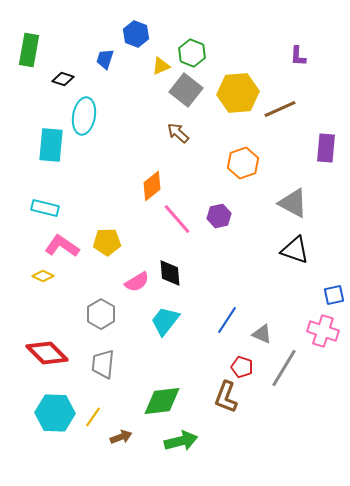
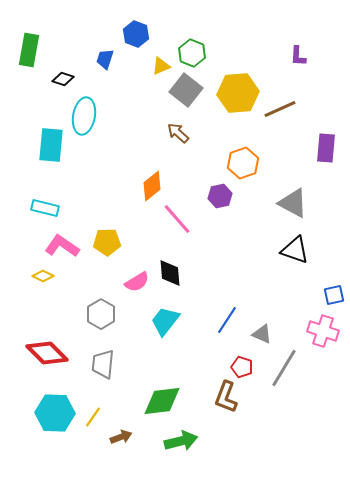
purple hexagon at (219, 216): moved 1 px right, 20 px up
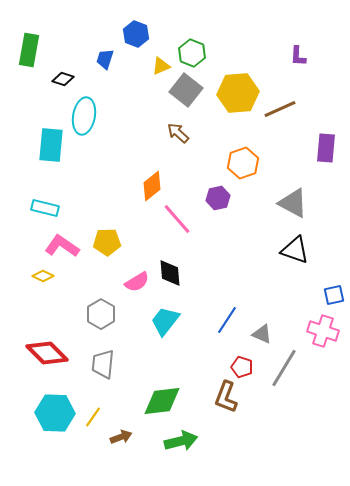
purple hexagon at (220, 196): moved 2 px left, 2 px down
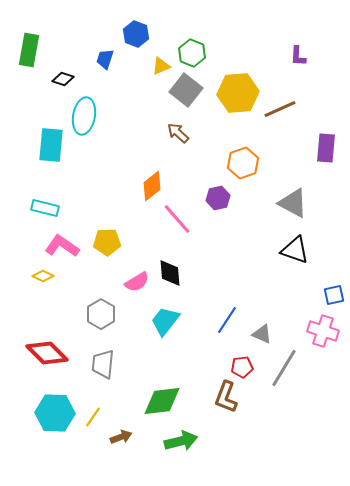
red pentagon at (242, 367): rotated 25 degrees counterclockwise
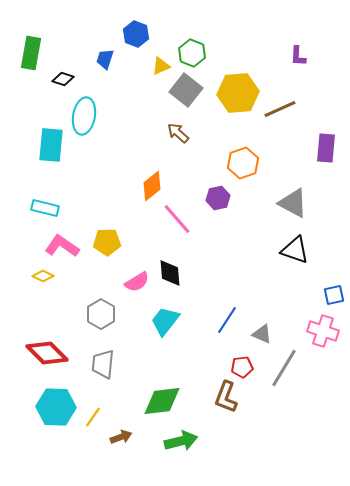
green rectangle at (29, 50): moved 2 px right, 3 px down
cyan hexagon at (55, 413): moved 1 px right, 6 px up
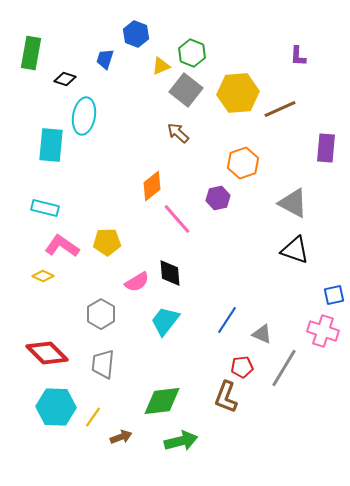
black diamond at (63, 79): moved 2 px right
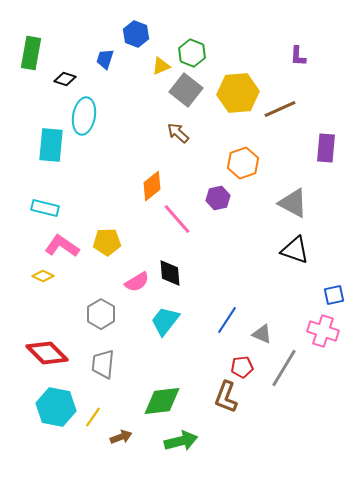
cyan hexagon at (56, 407): rotated 9 degrees clockwise
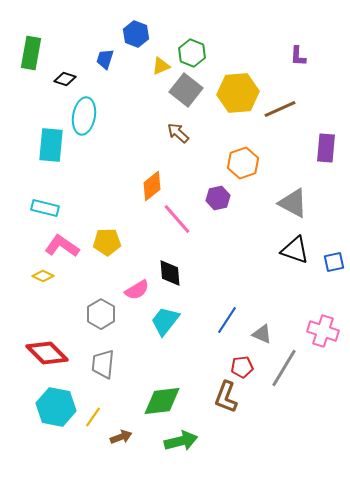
pink semicircle at (137, 282): moved 8 px down
blue square at (334, 295): moved 33 px up
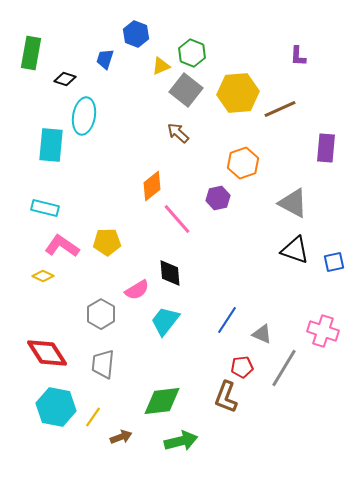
red diamond at (47, 353): rotated 12 degrees clockwise
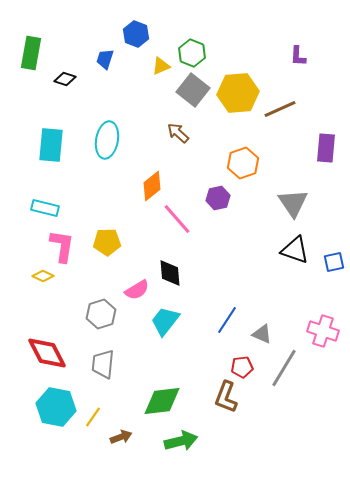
gray square at (186, 90): moved 7 px right
cyan ellipse at (84, 116): moved 23 px right, 24 px down
gray triangle at (293, 203): rotated 28 degrees clockwise
pink L-shape at (62, 246): rotated 64 degrees clockwise
gray hexagon at (101, 314): rotated 12 degrees clockwise
red diamond at (47, 353): rotated 6 degrees clockwise
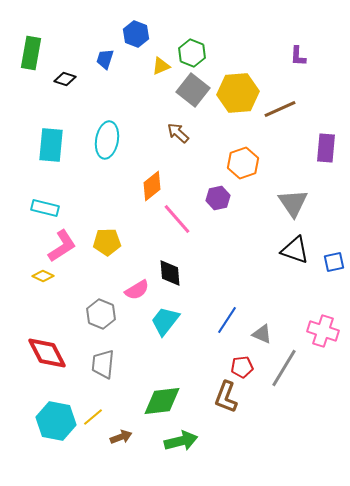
pink L-shape at (62, 246): rotated 48 degrees clockwise
gray hexagon at (101, 314): rotated 20 degrees counterclockwise
cyan hexagon at (56, 407): moved 14 px down
yellow line at (93, 417): rotated 15 degrees clockwise
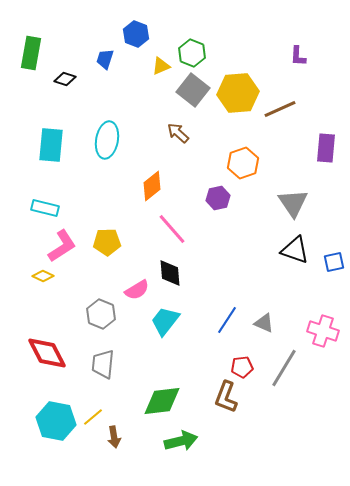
pink line at (177, 219): moved 5 px left, 10 px down
gray triangle at (262, 334): moved 2 px right, 11 px up
brown arrow at (121, 437): moved 7 px left; rotated 100 degrees clockwise
